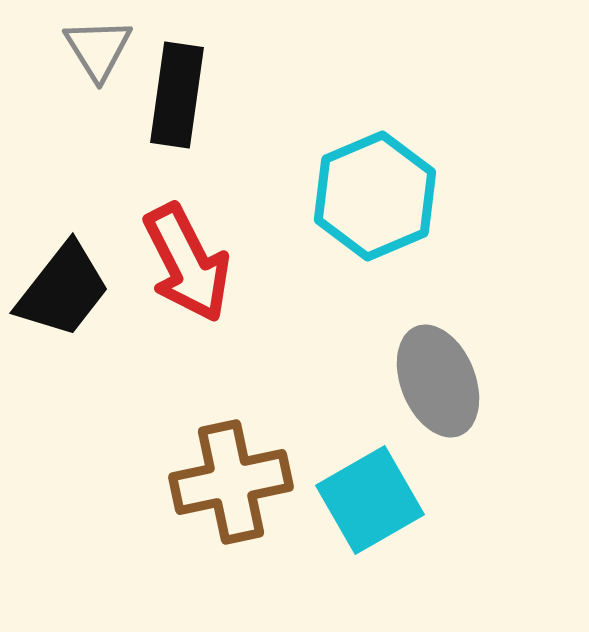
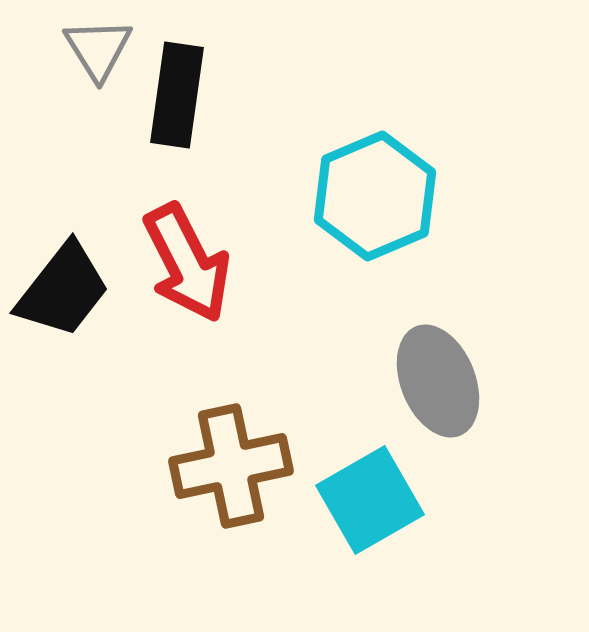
brown cross: moved 16 px up
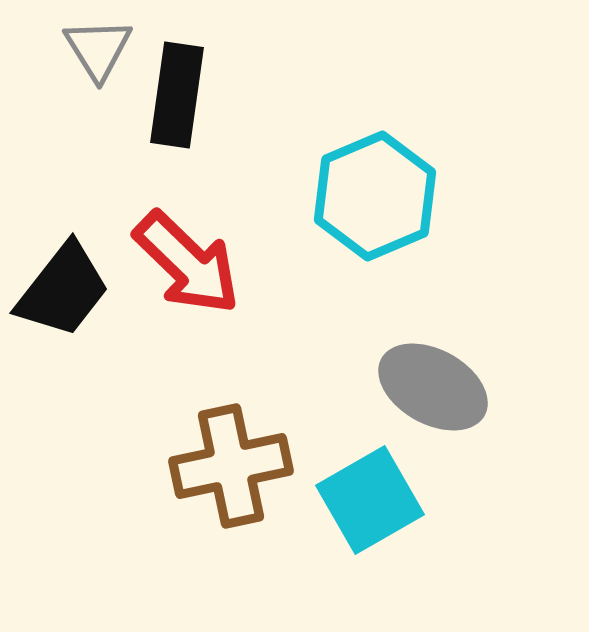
red arrow: rotated 19 degrees counterclockwise
gray ellipse: moved 5 px left, 6 px down; rotated 39 degrees counterclockwise
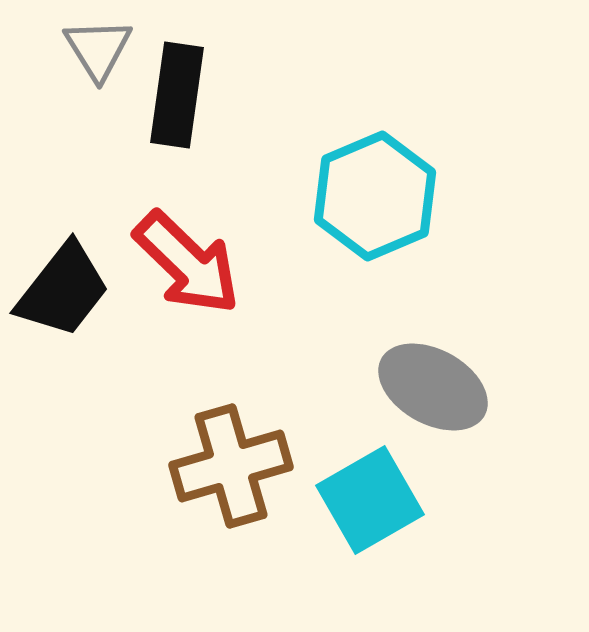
brown cross: rotated 4 degrees counterclockwise
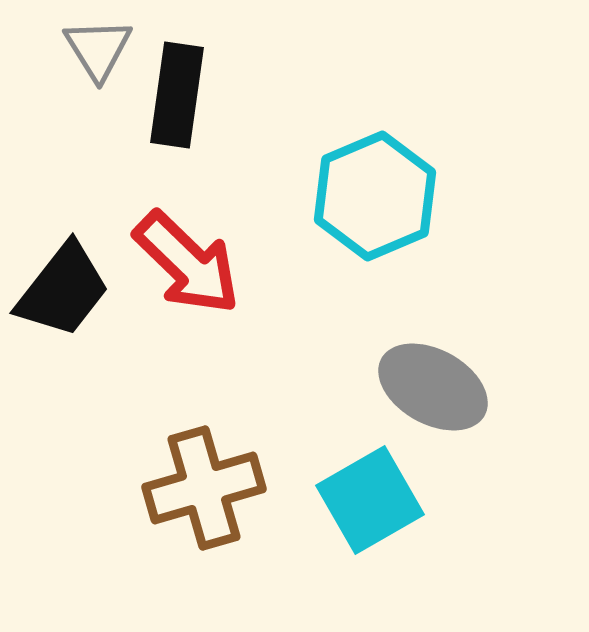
brown cross: moved 27 px left, 22 px down
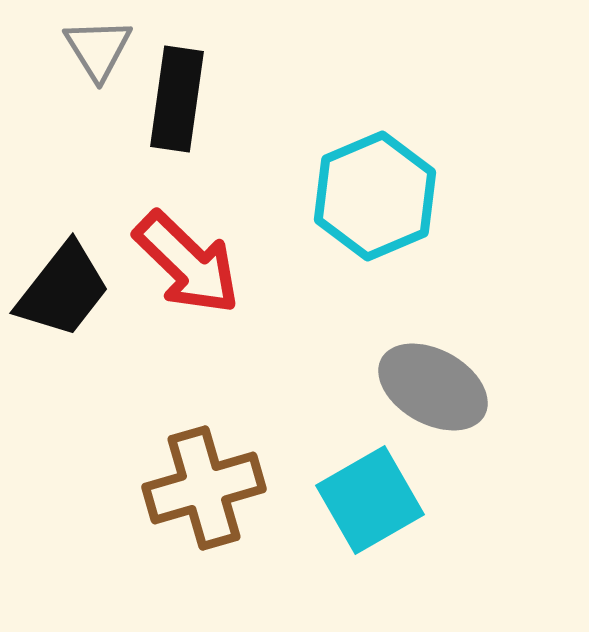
black rectangle: moved 4 px down
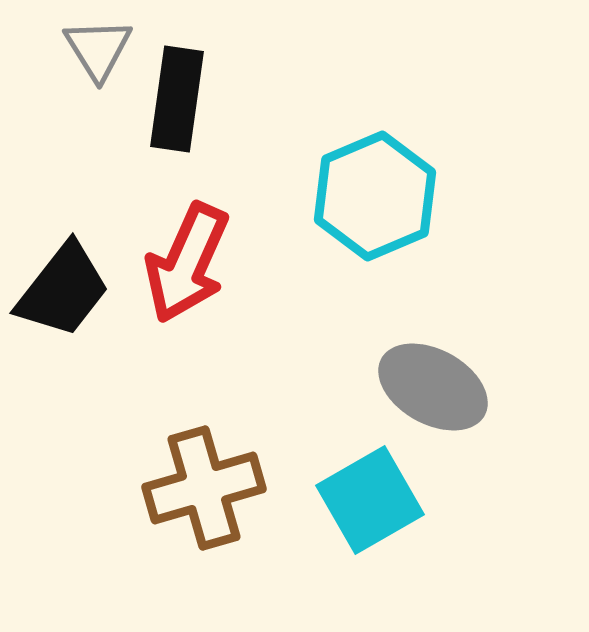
red arrow: rotated 70 degrees clockwise
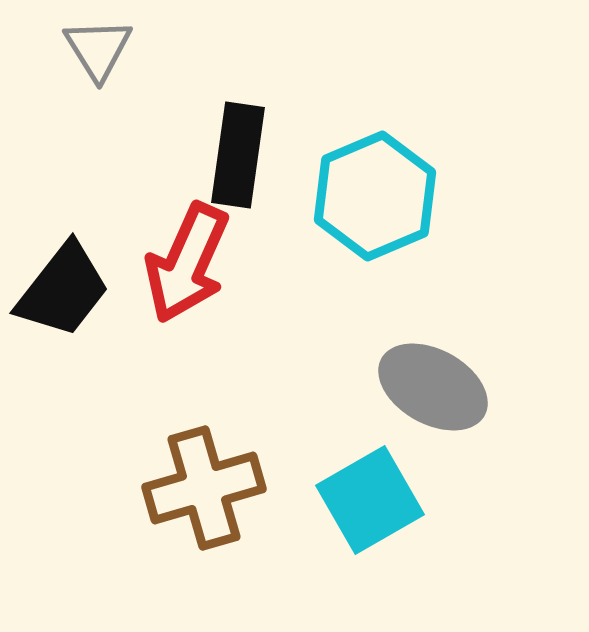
black rectangle: moved 61 px right, 56 px down
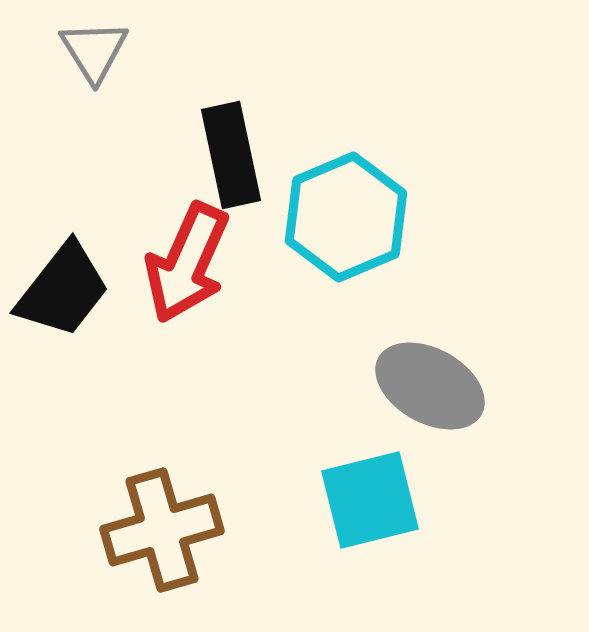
gray triangle: moved 4 px left, 2 px down
black rectangle: moved 7 px left; rotated 20 degrees counterclockwise
cyan hexagon: moved 29 px left, 21 px down
gray ellipse: moved 3 px left, 1 px up
brown cross: moved 42 px left, 42 px down
cyan square: rotated 16 degrees clockwise
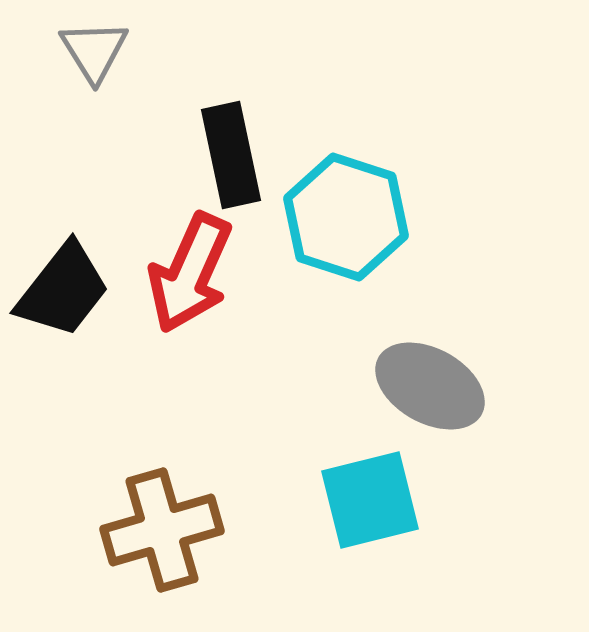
cyan hexagon: rotated 19 degrees counterclockwise
red arrow: moved 3 px right, 10 px down
